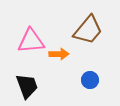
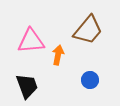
orange arrow: moved 1 px left, 1 px down; rotated 78 degrees counterclockwise
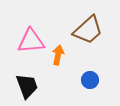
brown trapezoid: rotated 8 degrees clockwise
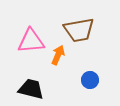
brown trapezoid: moved 9 px left; rotated 32 degrees clockwise
orange arrow: rotated 12 degrees clockwise
black trapezoid: moved 4 px right, 3 px down; rotated 56 degrees counterclockwise
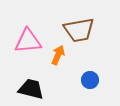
pink triangle: moved 3 px left
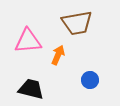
brown trapezoid: moved 2 px left, 7 px up
